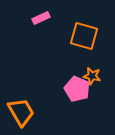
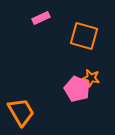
orange star: moved 1 px left, 2 px down
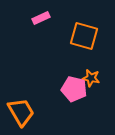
pink pentagon: moved 3 px left; rotated 10 degrees counterclockwise
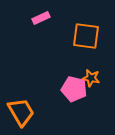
orange square: moved 2 px right; rotated 8 degrees counterclockwise
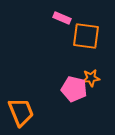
pink rectangle: moved 21 px right; rotated 48 degrees clockwise
orange star: rotated 18 degrees counterclockwise
orange trapezoid: rotated 8 degrees clockwise
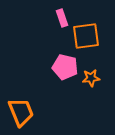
pink rectangle: rotated 48 degrees clockwise
orange square: rotated 16 degrees counterclockwise
pink pentagon: moved 9 px left, 22 px up
